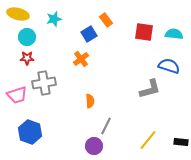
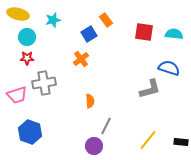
cyan star: moved 1 px left, 1 px down
blue semicircle: moved 2 px down
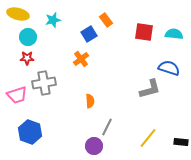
cyan circle: moved 1 px right
gray line: moved 1 px right, 1 px down
yellow line: moved 2 px up
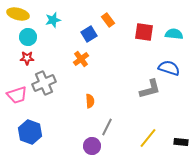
orange rectangle: moved 2 px right
gray cross: rotated 15 degrees counterclockwise
purple circle: moved 2 px left
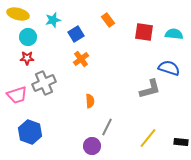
blue square: moved 13 px left
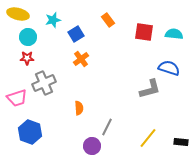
pink trapezoid: moved 3 px down
orange semicircle: moved 11 px left, 7 px down
